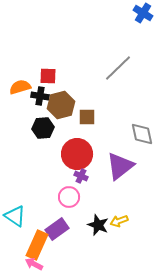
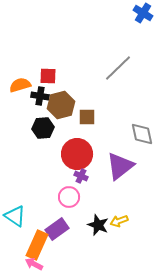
orange semicircle: moved 2 px up
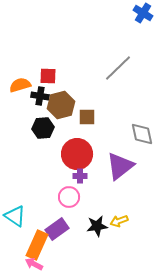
purple cross: moved 1 px left; rotated 24 degrees counterclockwise
black star: moved 1 px left, 1 px down; rotated 30 degrees counterclockwise
